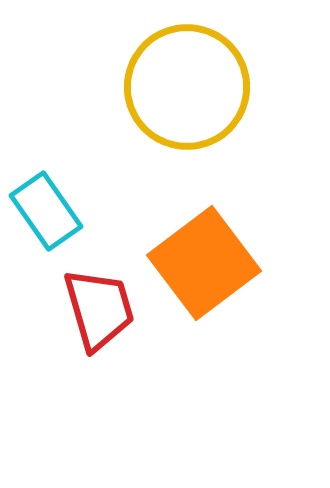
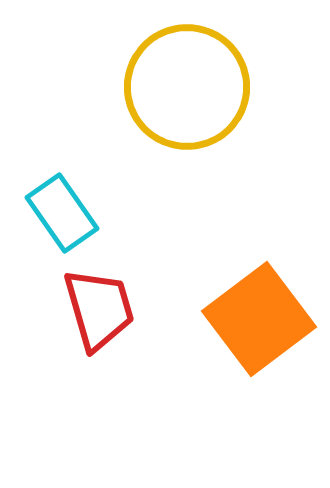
cyan rectangle: moved 16 px right, 2 px down
orange square: moved 55 px right, 56 px down
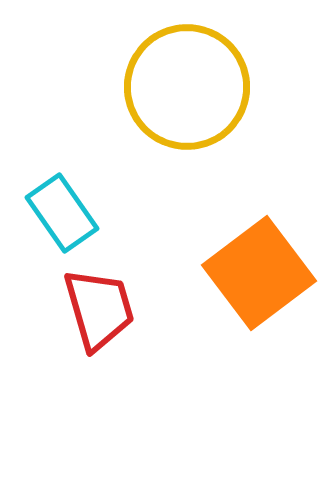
orange square: moved 46 px up
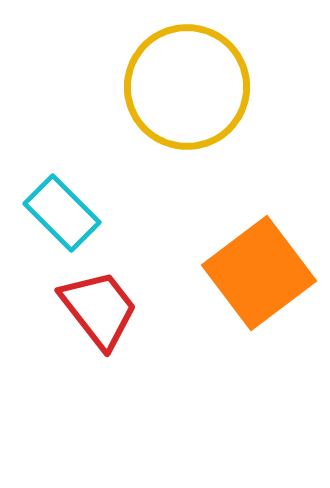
cyan rectangle: rotated 10 degrees counterclockwise
red trapezoid: rotated 22 degrees counterclockwise
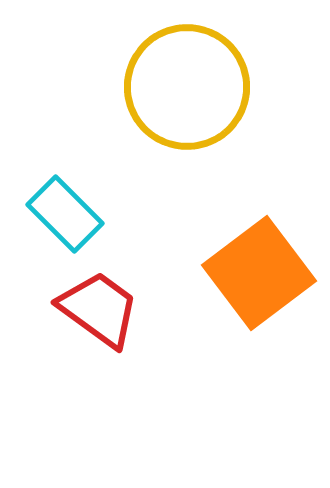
cyan rectangle: moved 3 px right, 1 px down
red trapezoid: rotated 16 degrees counterclockwise
